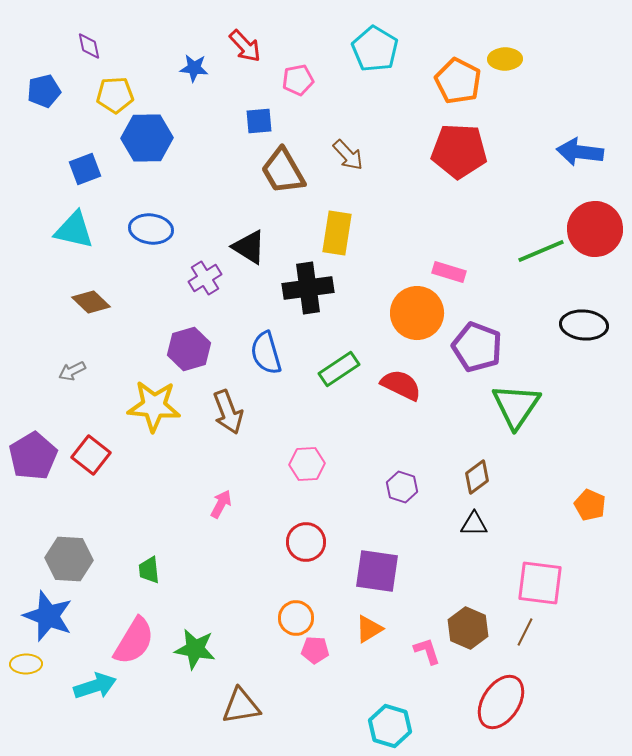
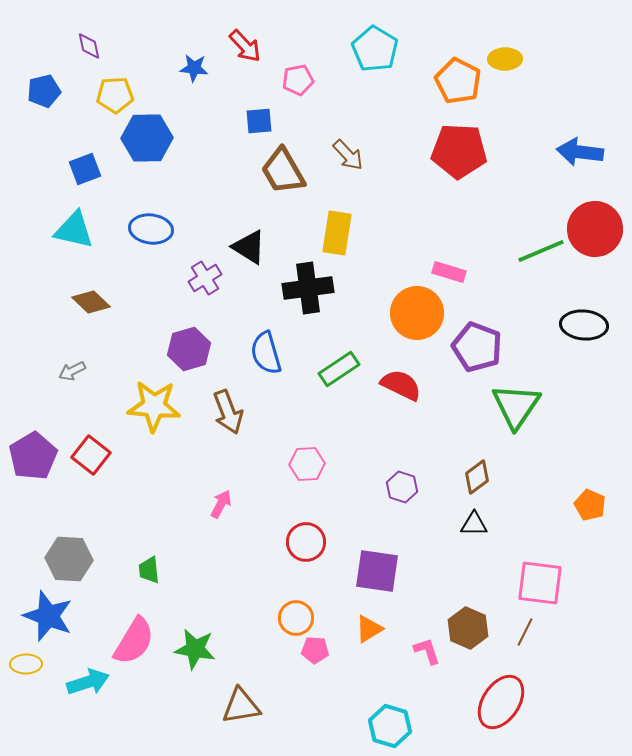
cyan arrow at (95, 686): moved 7 px left, 4 px up
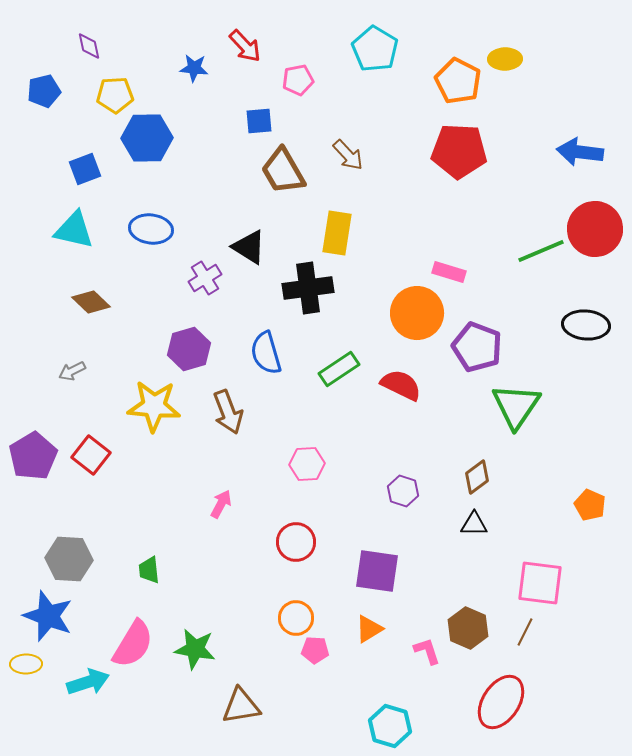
black ellipse at (584, 325): moved 2 px right
purple hexagon at (402, 487): moved 1 px right, 4 px down
red circle at (306, 542): moved 10 px left
pink semicircle at (134, 641): moved 1 px left, 3 px down
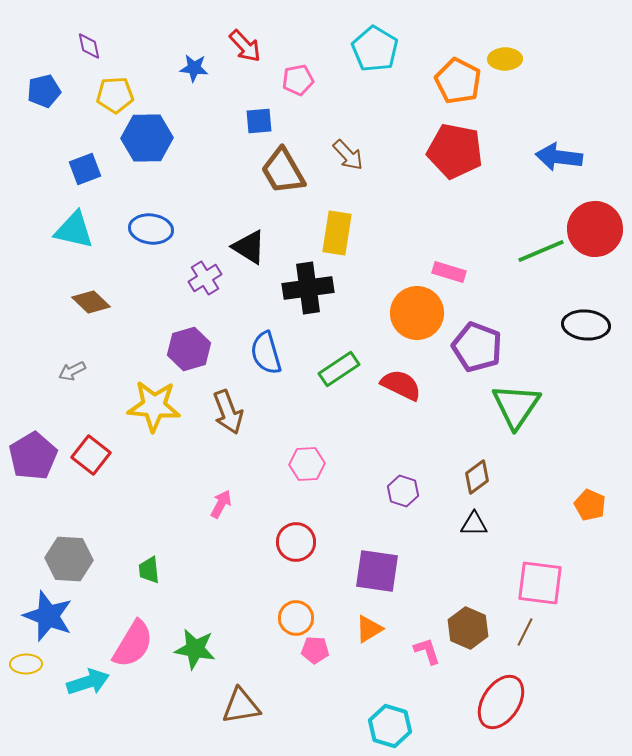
red pentagon at (459, 151): moved 4 px left; rotated 8 degrees clockwise
blue arrow at (580, 152): moved 21 px left, 5 px down
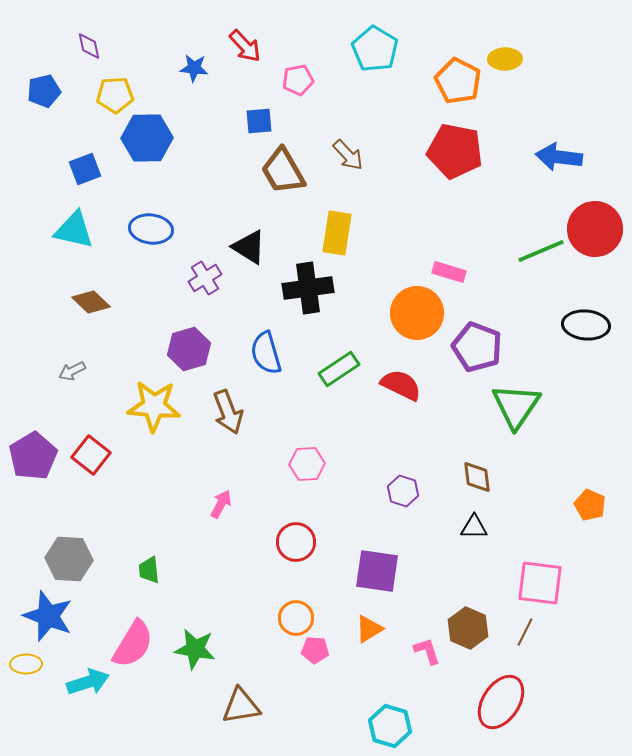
brown diamond at (477, 477): rotated 60 degrees counterclockwise
black triangle at (474, 524): moved 3 px down
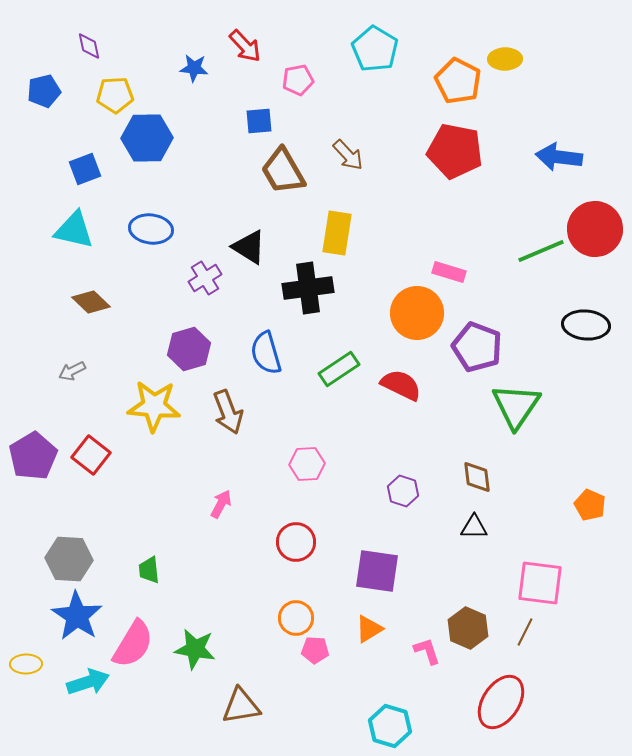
blue star at (48, 616): moved 29 px right; rotated 12 degrees clockwise
